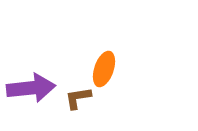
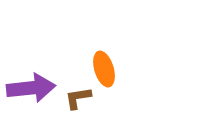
orange ellipse: rotated 36 degrees counterclockwise
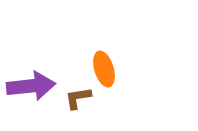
purple arrow: moved 2 px up
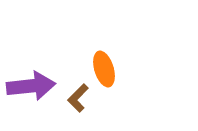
brown L-shape: rotated 36 degrees counterclockwise
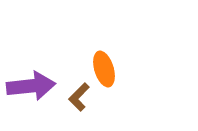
brown L-shape: moved 1 px right, 1 px up
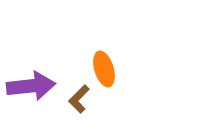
brown L-shape: moved 2 px down
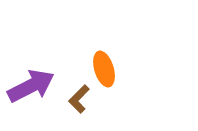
purple arrow: rotated 21 degrees counterclockwise
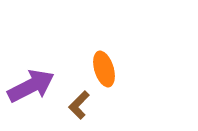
brown L-shape: moved 6 px down
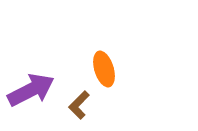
purple arrow: moved 4 px down
